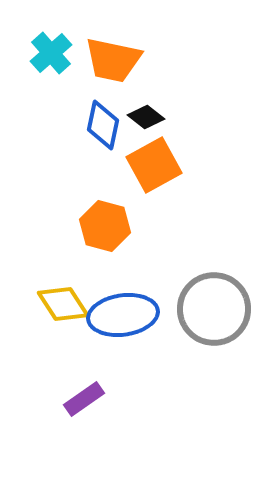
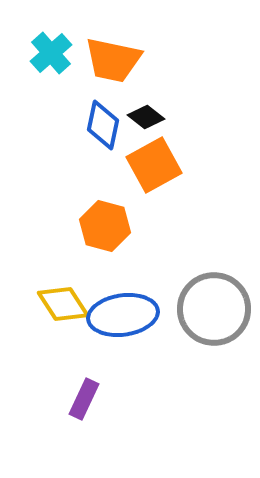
purple rectangle: rotated 30 degrees counterclockwise
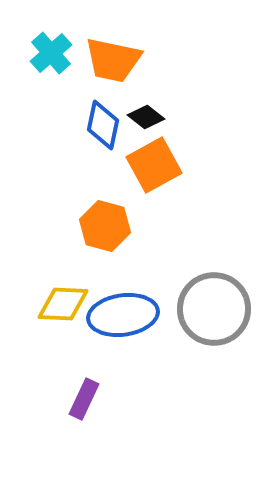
yellow diamond: rotated 54 degrees counterclockwise
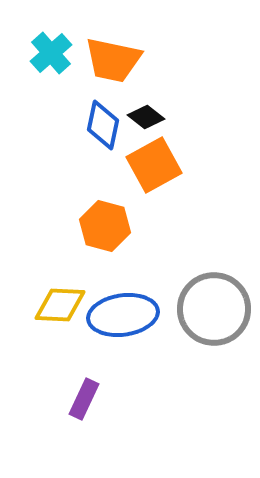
yellow diamond: moved 3 px left, 1 px down
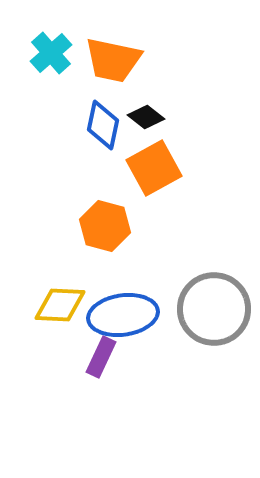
orange square: moved 3 px down
purple rectangle: moved 17 px right, 42 px up
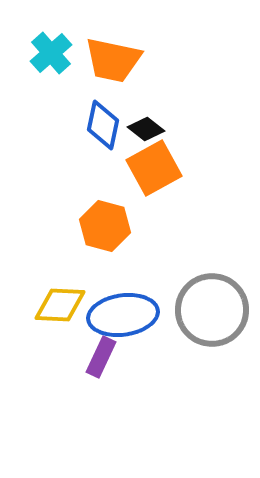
black diamond: moved 12 px down
gray circle: moved 2 px left, 1 px down
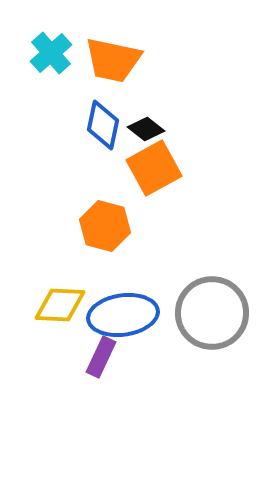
gray circle: moved 3 px down
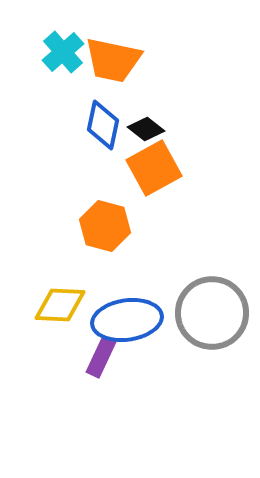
cyan cross: moved 12 px right, 1 px up
blue ellipse: moved 4 px right, 5 px down
